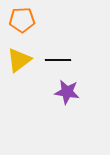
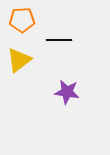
black line: moved 1 px right, 20 px up
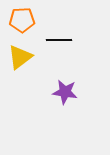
yellow triangle: moved 1 px right, 3 px up
purple star: moved 2 px left
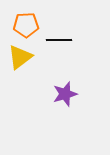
orange pentagon: moved 4 px right, 5 px down
purple star: moved 2 px down; rotated 25 degrees counterclockwise
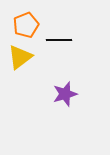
orange pentagon: rotated 20 degrees counterclockwise
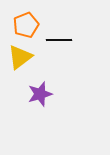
purple star: moved 25 px left
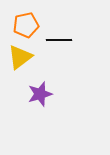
orange pentagon: rotated 10 degrees clockwise
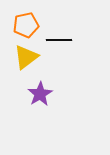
yellow triangle: moved 6 px right
purple star: rotated 15 degrees counterclockwise
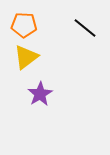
orange pentagon: moved 2 px left; rotated 15 degrees clockwise
black line: moved 26 px right, 12 px up; rotated 40 degrees clockwise
